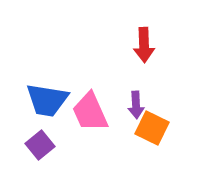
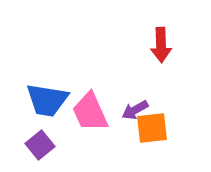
red arrow: moved 17 px right
purple arrow: moved 1 px left, 5 px down; rotated 64 degrees clockwise
orange square: rotated 32 degrees counterclockwise
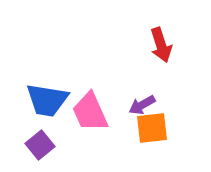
red arrow: rotated 16 degrees counterclockwise
purple arrow: moved 7 px right, 5 px up
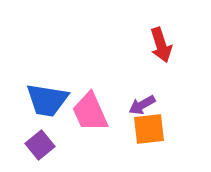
orange square: moved 3 px left, 1 px down
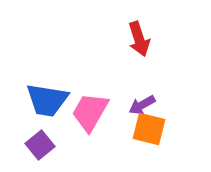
red arrow: moved 22 px left, 6 px up
pink trapezoid: rotated 54 degrees clockwise
orange square: rotated 20 degrees clockwise
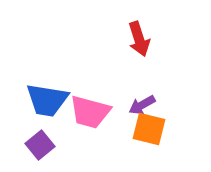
pink trapezoid: rotated 105 degrees counterclockwise
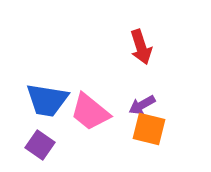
red arrow: moved 2 px right, 8 px down
pink trapezoid: rotated 24 degrees clockwise
purple square: rotated 16 degrees counterclockwise
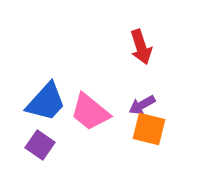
blue trapezoid: moved 1 px left, 2 px down; rotated 57 degrees counterclockwise
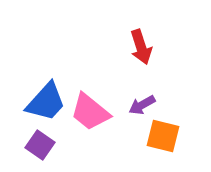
orange square: moved 14 px right, 7 px down
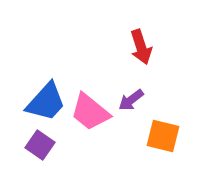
purple arrow: moved 11 px left, 5 px up; rotated 8 degrees counterclockwise
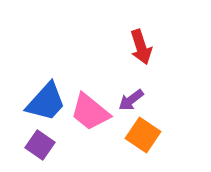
orange square: moved 20 px left, 1 px up; rotated 20 degrees clockwise
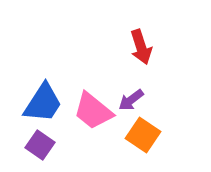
blue trapezoid: moved 3 px left, 1 px down; rotated 9 degrees counterclockwise
pink trapezoid: moved 3 px right, 1 px up
